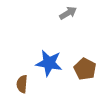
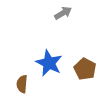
gray arrow: moved 5 px left
blue star: rotated 16 degrees clockwise
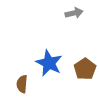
gray arrow: moved 11 px right; rotated 18 degrees clockwise
brown pentagon: rotated 10 degrees clockwise
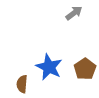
gray arrow: rotated 24 degrees counterclockwise
blue star: moved 4 px down
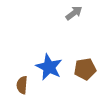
brown pentagon: rotated 25 degrees clockwise
brown semicircle: moved 1 px down
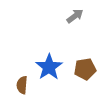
gray arrow: moved 1 px right, 3 px down
blue star: rotated 12 degrees clockwise
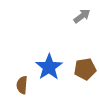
gray arrow: moved 7 px right
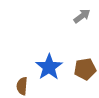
brown semicircle: moved 1 px down
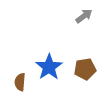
gray arrow: moved 2 px right
brown semicircle: moved 2 px left, 4 px up
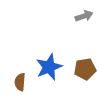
gray arrow: rotated 18 degrees clockwise
blue star: rotated 12 degrees clockwise
